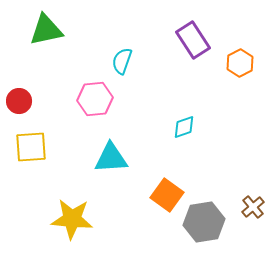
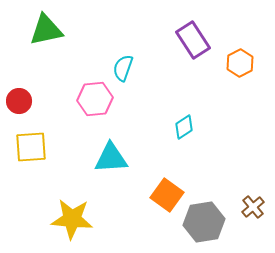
cyan semicircle: moved 1 px right, 7 px down
cyan diamond: rotated 15 degrees counterclockwise
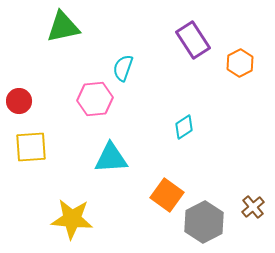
green triangle: moved 17 px right, 3 px up
gray hexagon: rotated 18 degrees counterclockwise
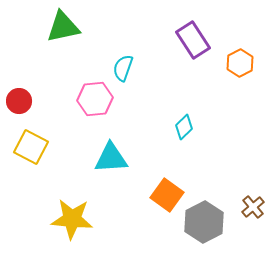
cyan diamond: rotated 10 degrees counterclockwise
yellow square: rotated 32 degrees clockwise
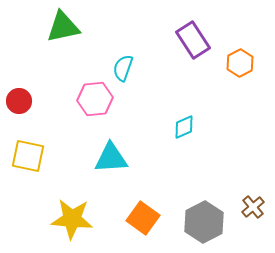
cyan diamond: rotated 20 degrees clockwise
yellow square: moved 3 px left, 9 px down; rotated 16 degrees counterclockwise
orange square: moved 24 px left, 23 px down
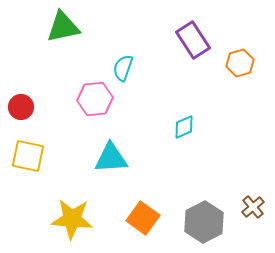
orange hexagon: rotated 12 degrees clockwise
red circle: moved 2 px right, 6 px down
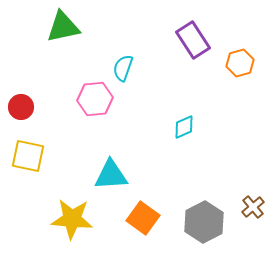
cyan triangle: moved 17 px down
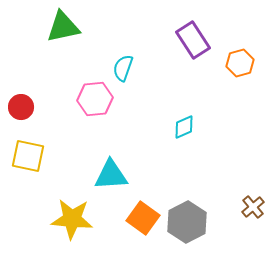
gray hexagon: moved 17 px left
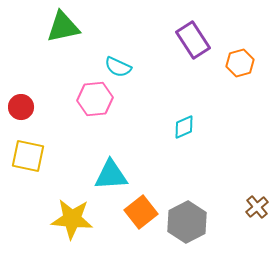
cyan semicircle: moved 5 px left, 1 px up; rotated 84 degrees counterclockwise
brown cross: moved 4 px right
orange square: moved 2 px left, 6 px up; rotated 16 degrees clockwise
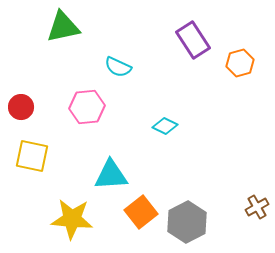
pink hexagon: moved 8 px left, 8 px down
cyan diamond: moved 19 px left, 1 px up; rotated 50 degrees clockwise
yellow square: moved 4 px right
brown cross: rotated 10 degrees clockwise
